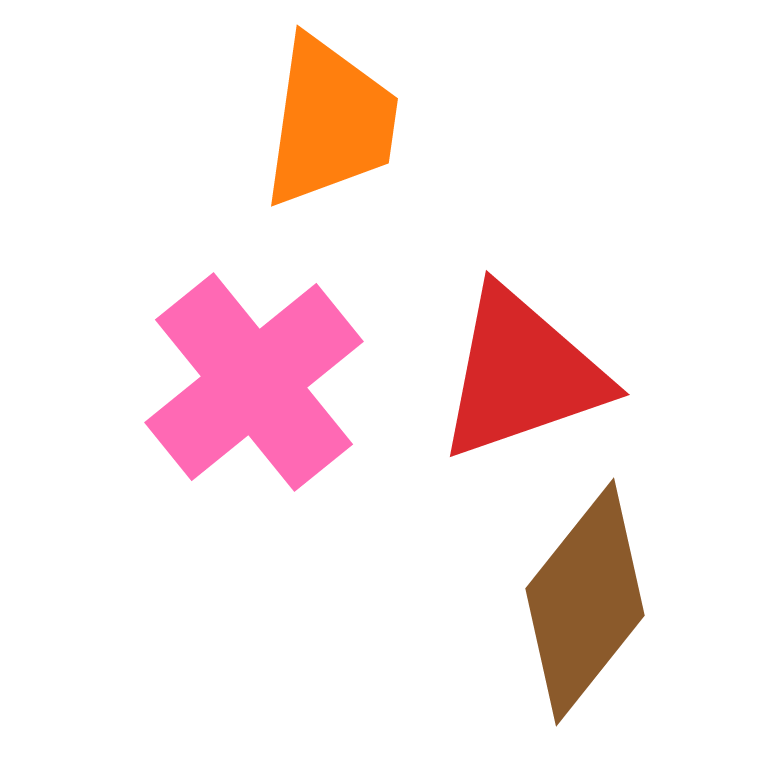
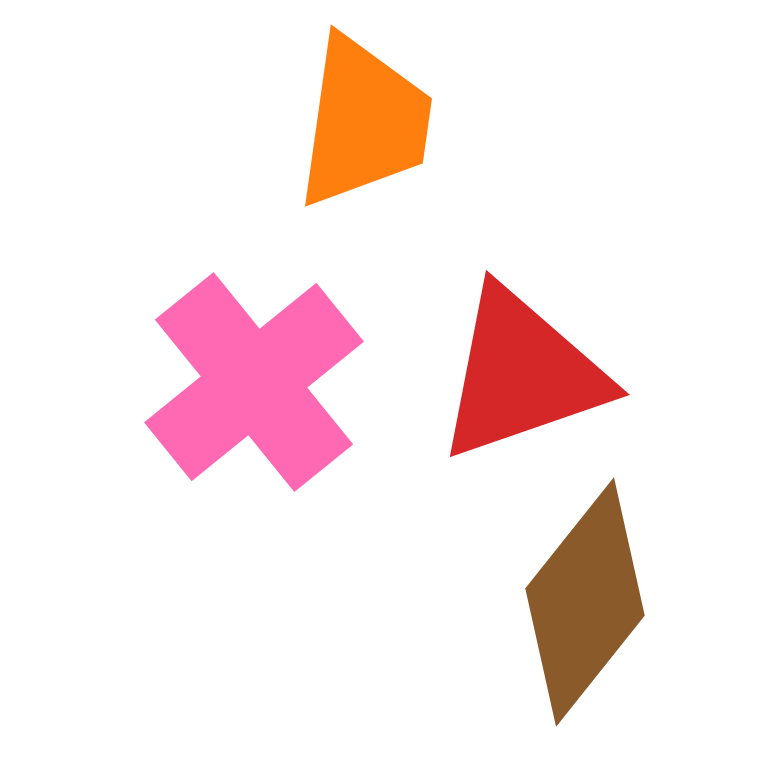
orange trapezoid: moved 34 px right
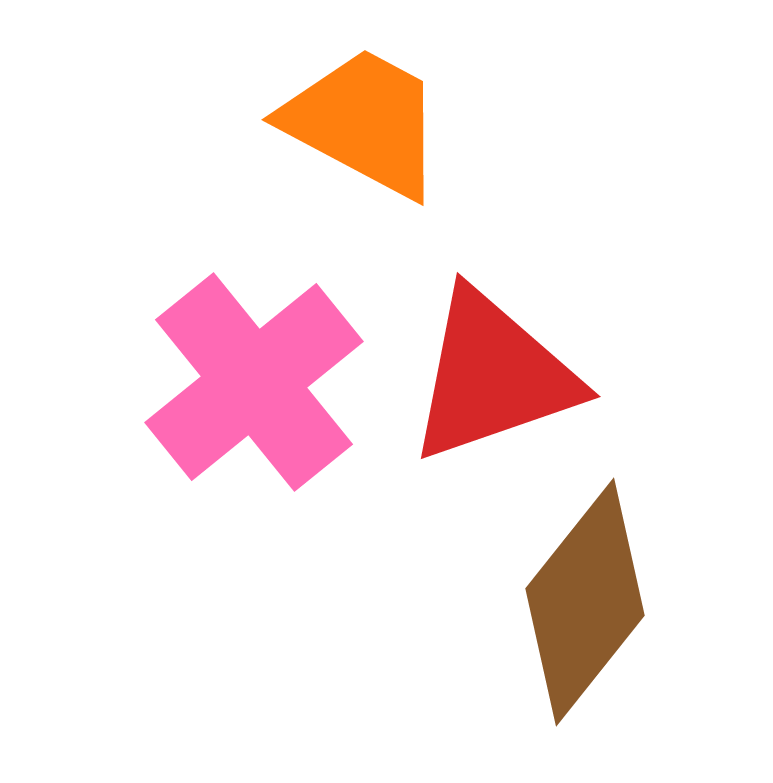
orange trapezoid: rotated 70 degrees counterclockwise
red triangle: moved 29 px left, 2 px down
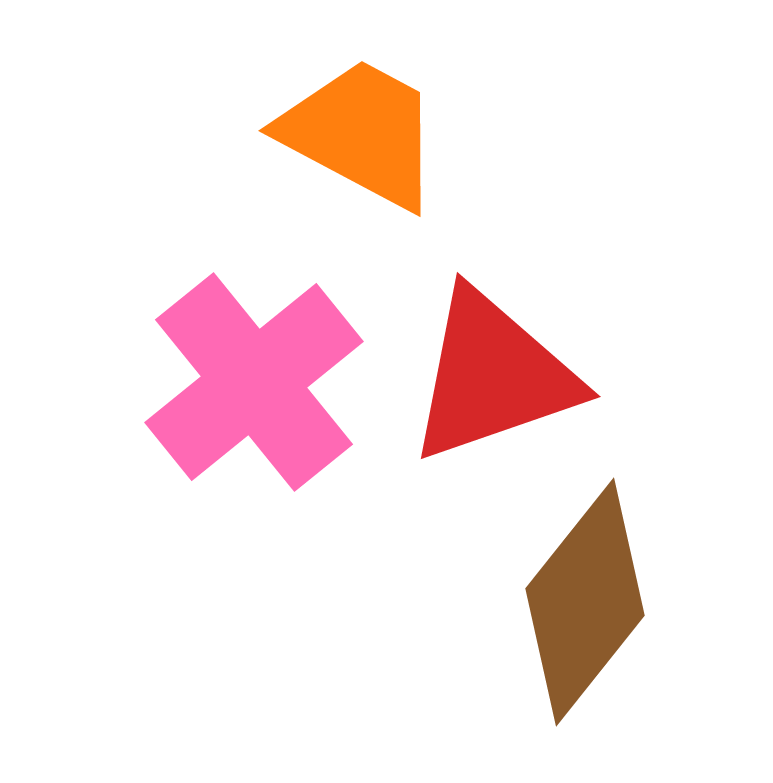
orange trapezoid: moved 3 px left, 11 px down
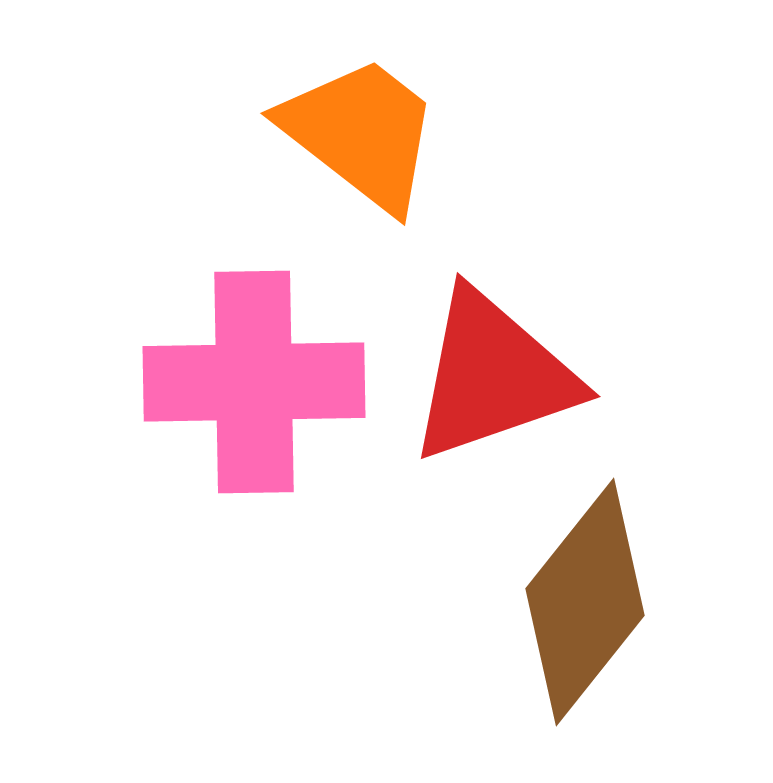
orange trapezoid: rotated 10 degrees clockwise
pink cross: rotated 38 degrees clockwise
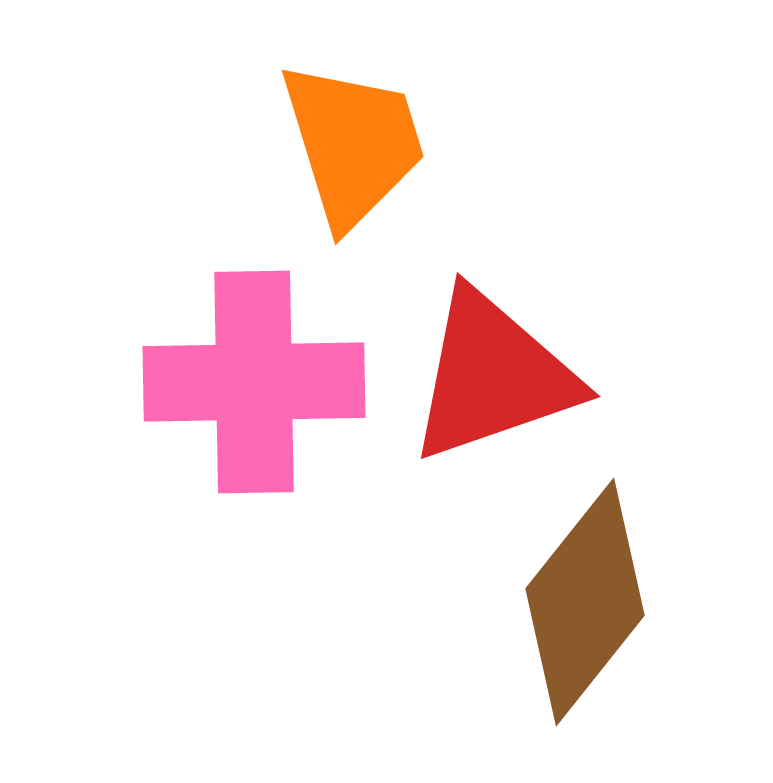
orange trapezoid: moved 8 px left, 11 px down; rotated 35 degrees clockwise
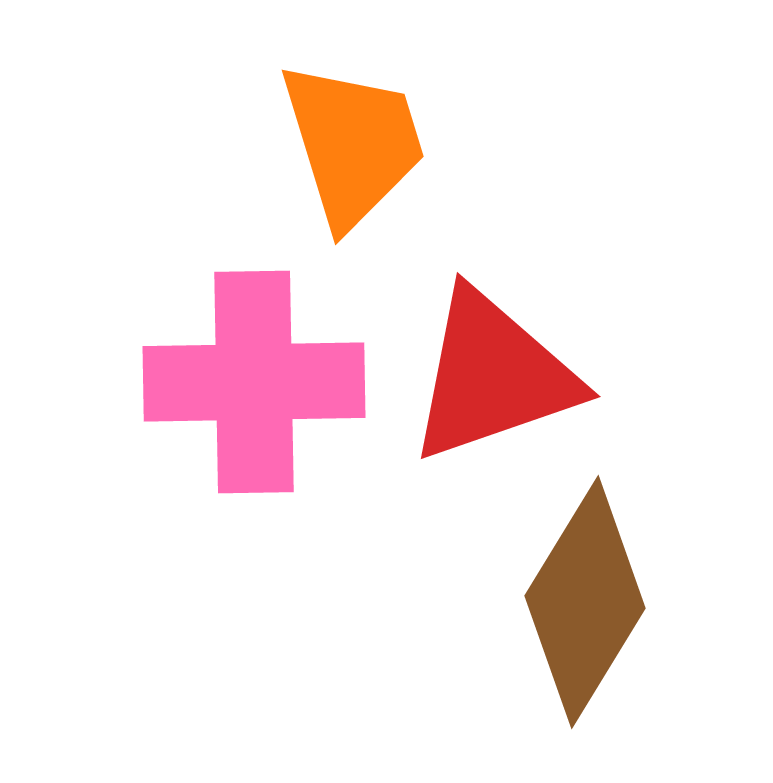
brown diamond: rotated 7 degrees counterclockwise
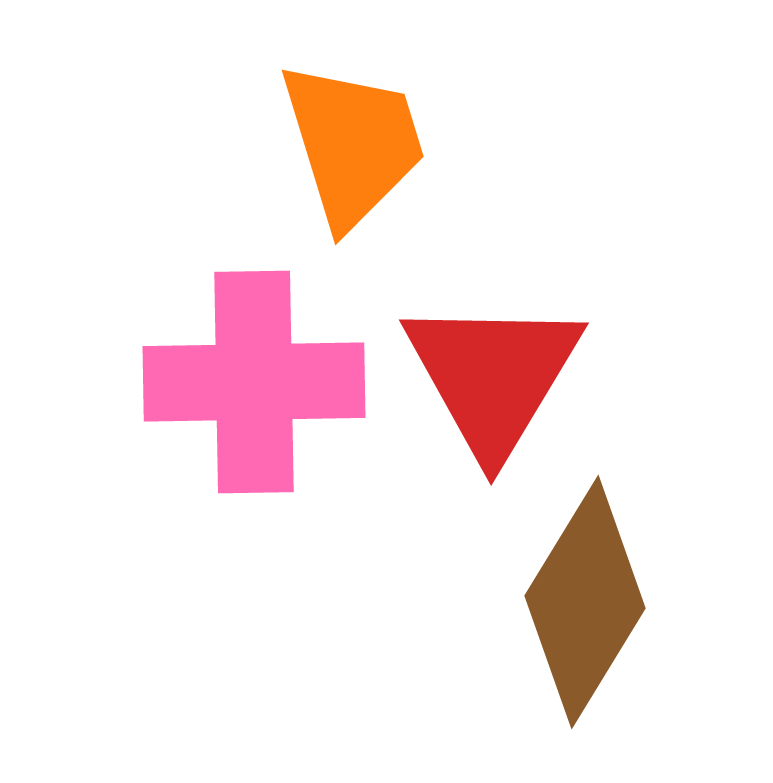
red triangle: rotated 40 degrees counterclockwise
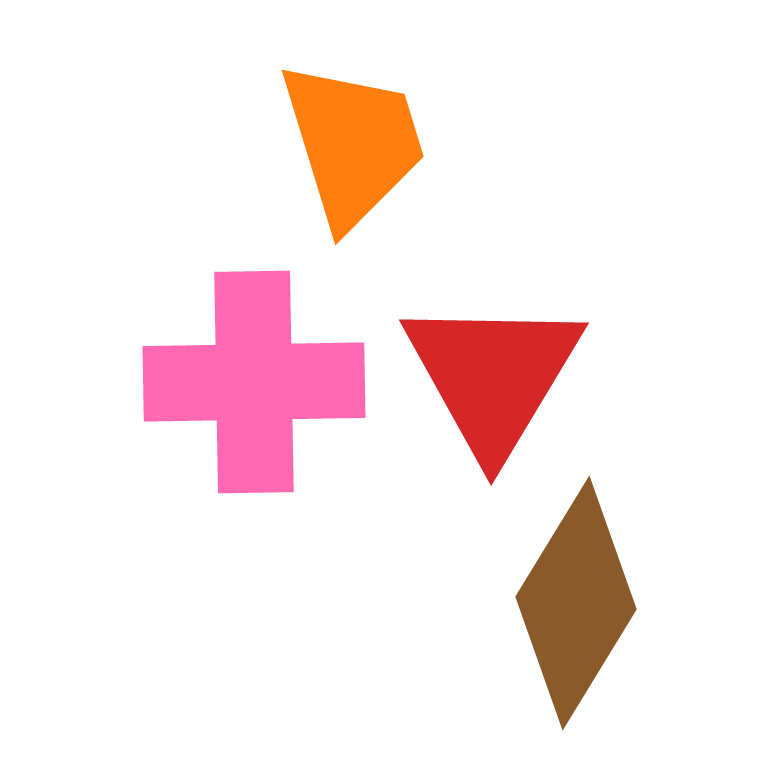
brown diamond: moved 9 px left, 1 px down
